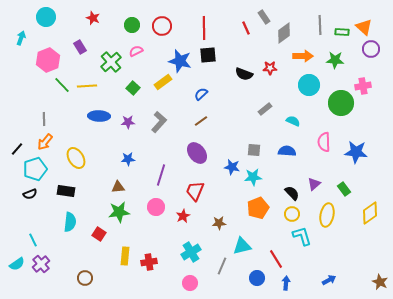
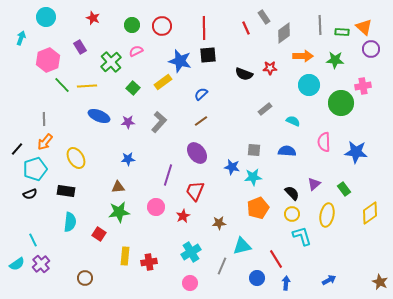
blue ellipse at (99, 116): rotated 20 degrees clockwise
purple line at (161, 175): moved 7 px right
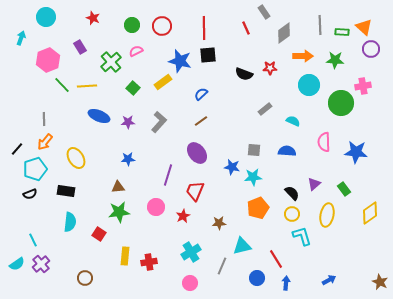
gray rectangle at (264, 17): moved 5 px up
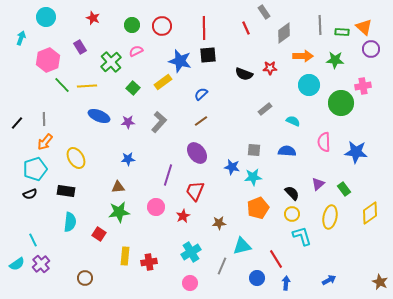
black line at (17, 149): moved 26 px up
purple triangle at (314, 184): moved 4 px right
yellow ellipse at (327, 215): moved 3 px right, 2 px down
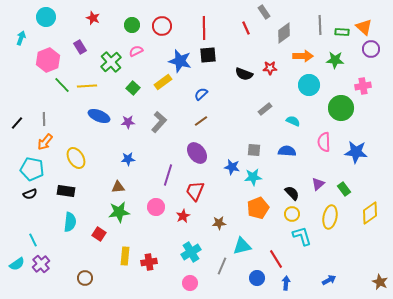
green circle at (341, 103): moved 5 px down
cyan pentagon at (35, 169): moved 3 px left; rotated 30 degrees clockwise
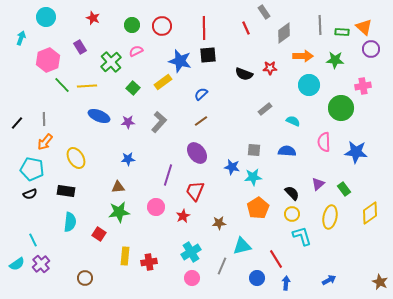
orange pentagon at (258, 208): rotated 10 degrees counterclockwise
pink circle at (190, 283): moved 2 px right, 5 px up
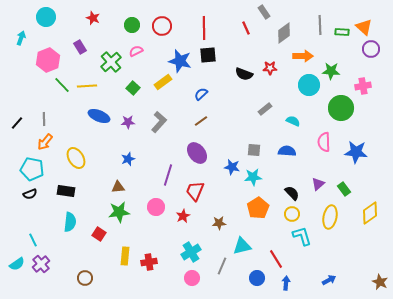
green star at (335, 60): moved 4 px left, 11 px down
blue star at (128, 159): rotated 16 degrees counterclockwise
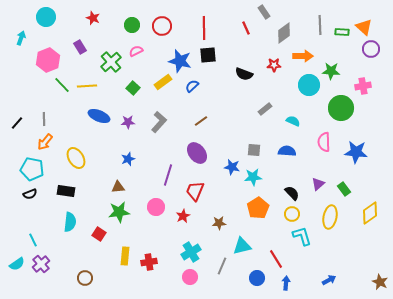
red star at (270, 68): moved 4 px right, 3 px up
blue semicircle at (201, 94): moved 9 px left, 8 px up
pink circle at (192, 278): moved 2 px left, 1 px up
